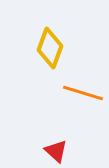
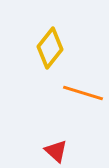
yellow diamond: rotated 18 degrees clockwise
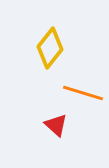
red triangle: moved 26 px up
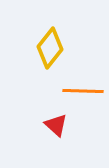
orange line: moved 2 px up; rotated 15 degrees counterclockwise
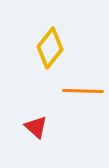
red triangle: moved 20 px left, 2 px down
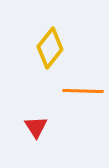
red triangle: rotated 15 degrees clockwise
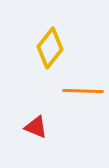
red triangle: rotated 35 degrees counterclockwise
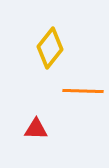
red triangle: moved 2 px down; rotated 20 degrees counterclockwise
